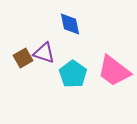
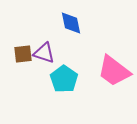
blue diamond: moved 1 px right, 1 px up
brown square: moved 4 px up; rotated 24 degrees clockwise
cyan pentagon: moved 9 px left, 5 px down
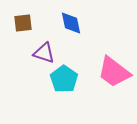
brown square: moved 31 px up
pink trapezoid: moved 1 px down
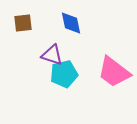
purple triangle: moved 8 px right, 2 px down
cyan pentagon: moved 5 px up; rotated 24 degrees clockwise
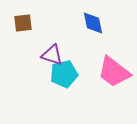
blue diamond: moved 22 px right
